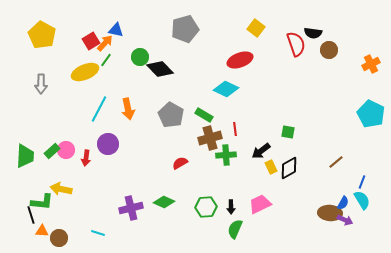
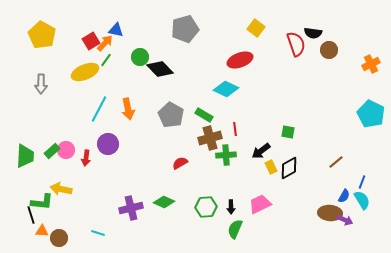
blue semicircle at (343, 203): moved 1 px right, 7 px up
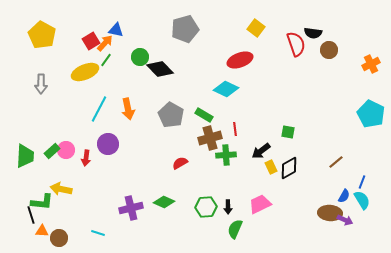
black arrow at (231, 207): moved 3 px left
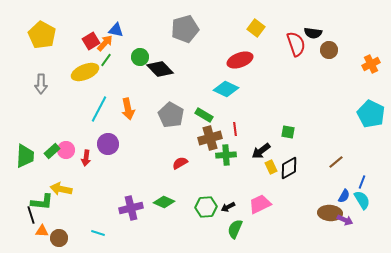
black arrow at (228, 207): rotated 64 degrees clockwise
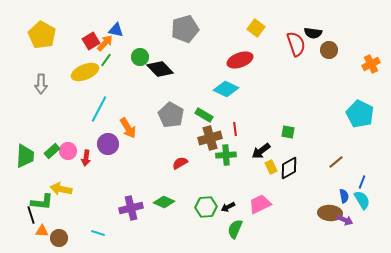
orange arrow at (128, 109): moved 19 px down; rotated 20 degrees counterclockwise
cyan pentagon at (371, 114): moved 11 px left
pink circle at (66, 150): moved 2 px right, 1 px down
blue semicircle at (344, 196): rotated 40 degrees counterclockwise
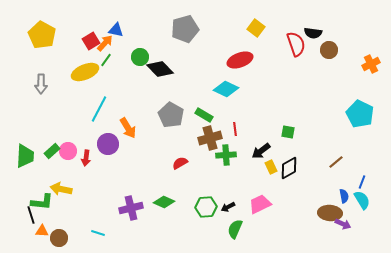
purple arrow at (345, 220): moved 2 px left, 4 px down
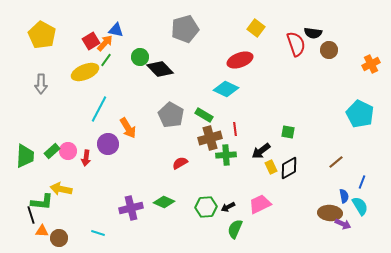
cyan semicircle at (362, 200): moved 2 px left, 6 px down
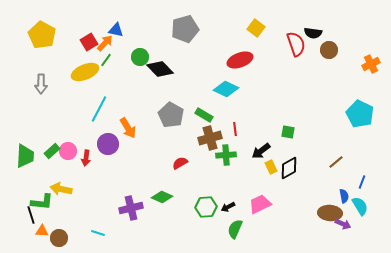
red square at (91, 41): moved 2 px left, 1 px down
green diamond at (164, 202): moved 2 px left, 5 px up
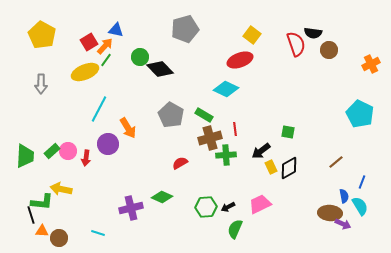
yellow square at (256, 28): moved 4 px left, 7 px down
orange arrow at (105, 43): moved 3 px down
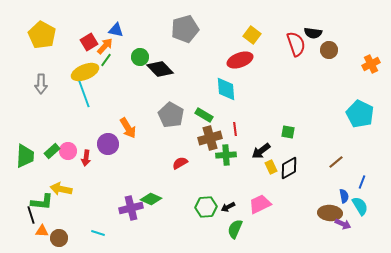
cyan diamond at (226, 89): rotated 60 degrees clockwise
cyan line at (99, 109): moved 15 px left, 15 px up; rotated 48 degrees counterclockwise
green diamond at (162, 197): moved 11 px left, 2 px down
